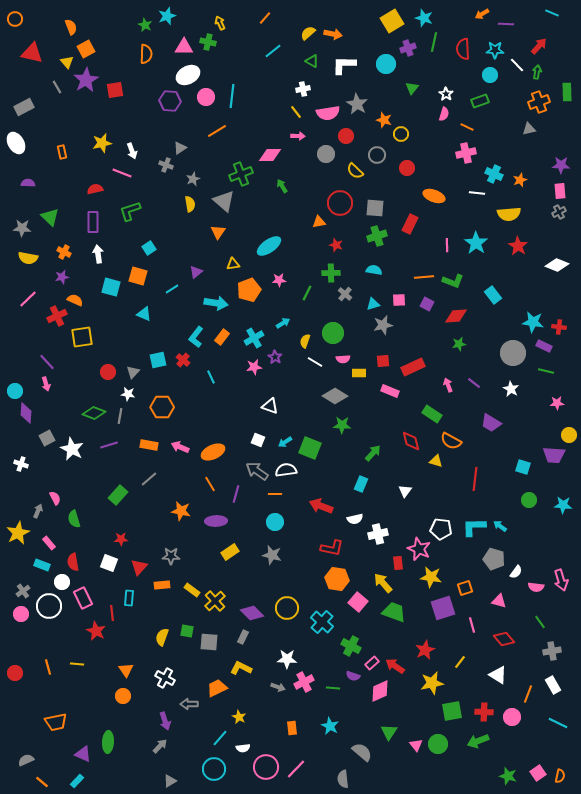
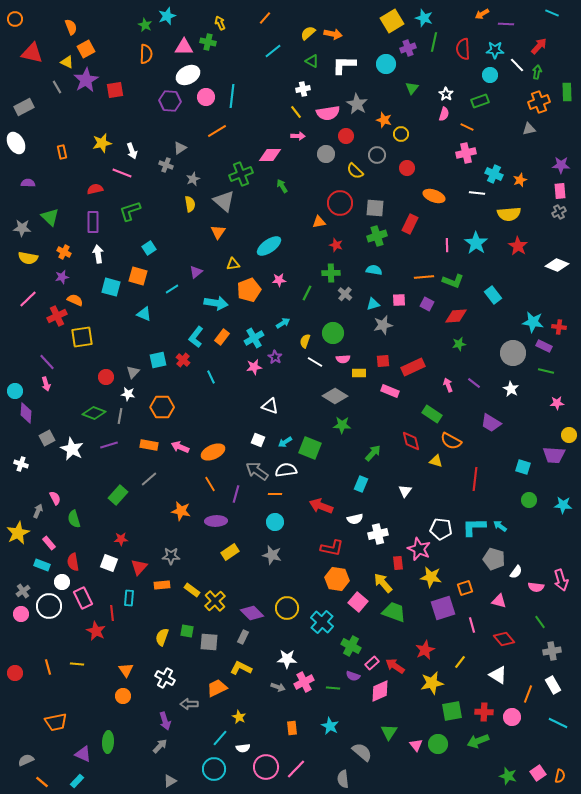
yellow triangle at (67, 62): rotated 24 degrees counterclockwise
red circle at (108, 372): moved 2 px left, 5 px down
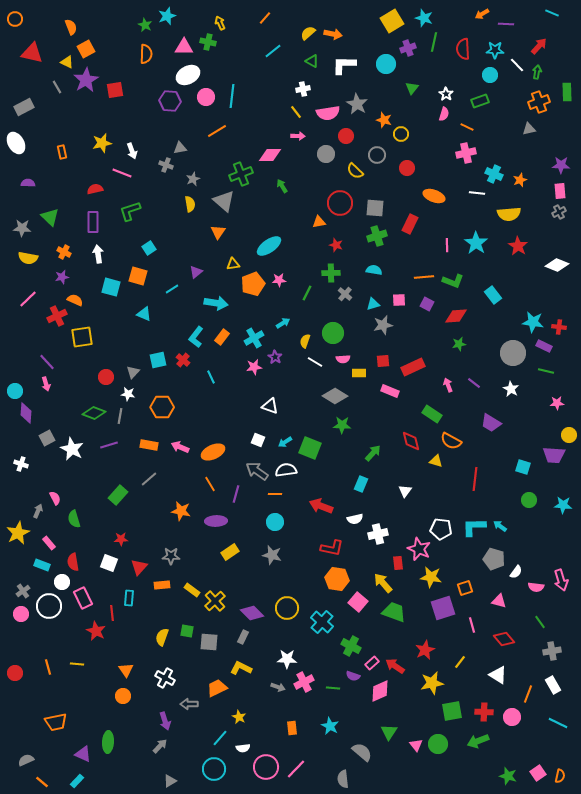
gray triangle at (180, 148): rotated 24 degrees clockwise
orange pentagon at (249, 290): moved 4 px right, 6 px up
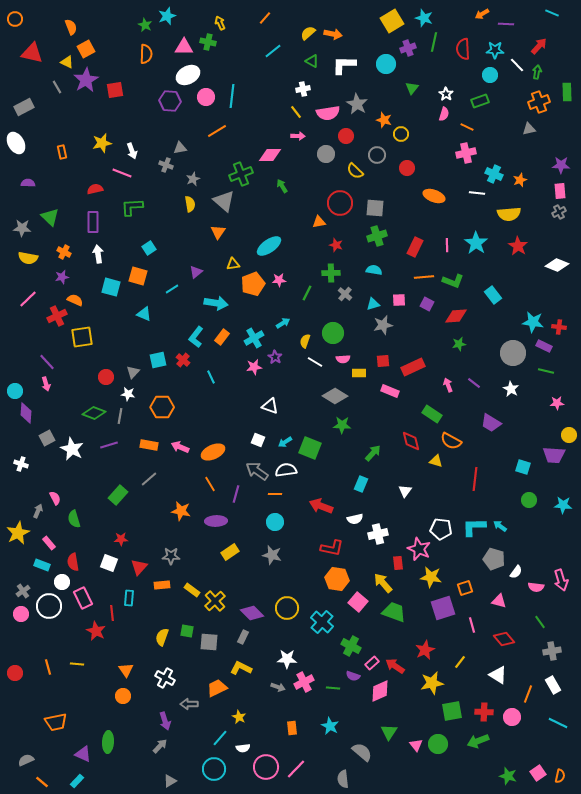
green L-shape at (130, 211): moved 2 px right, 4 px up; rotated 15 degrees clockwise
red rectangle at (410, 224): moved 5 px right, 23 px down
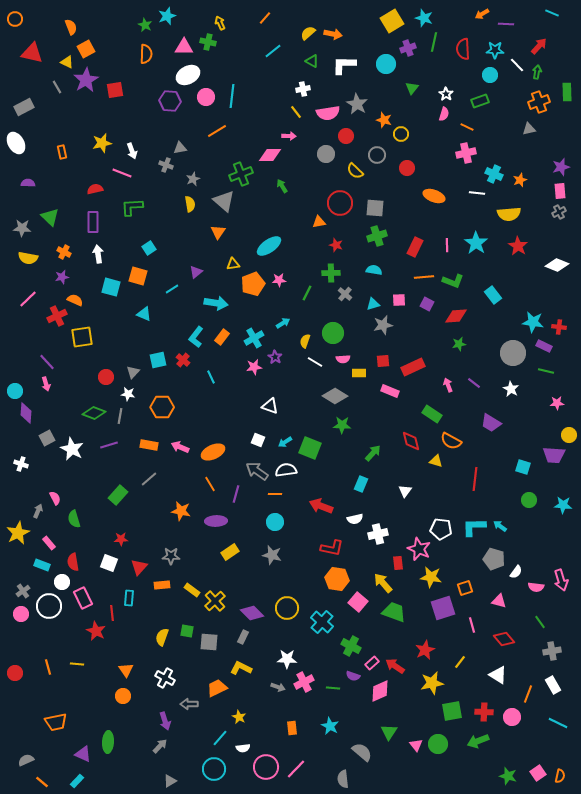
pink arrow at (298, 136): moved 9 px left
purple star at (561, 165): moved 2 px down; rotated 18 degrees counterclockwise
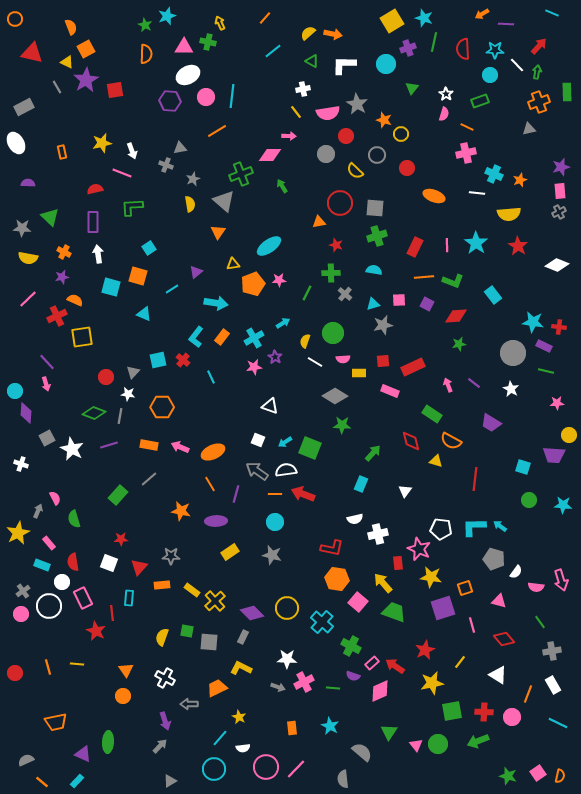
red arrow at (321, 506): moved 18 px left, 12 px up
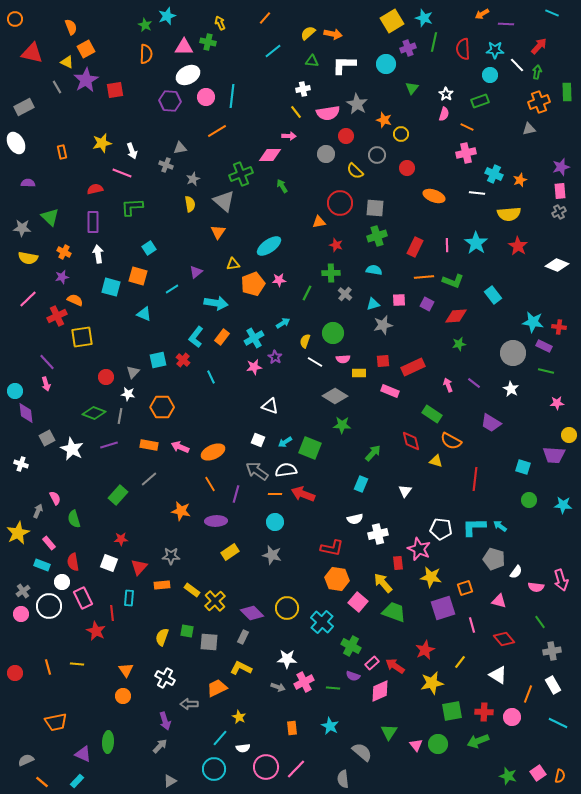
green triangle at (312, 61): rotated 24 degrees counterclockwise
purple diamond at (26, 413): rotated 10 degrees counterclockwise
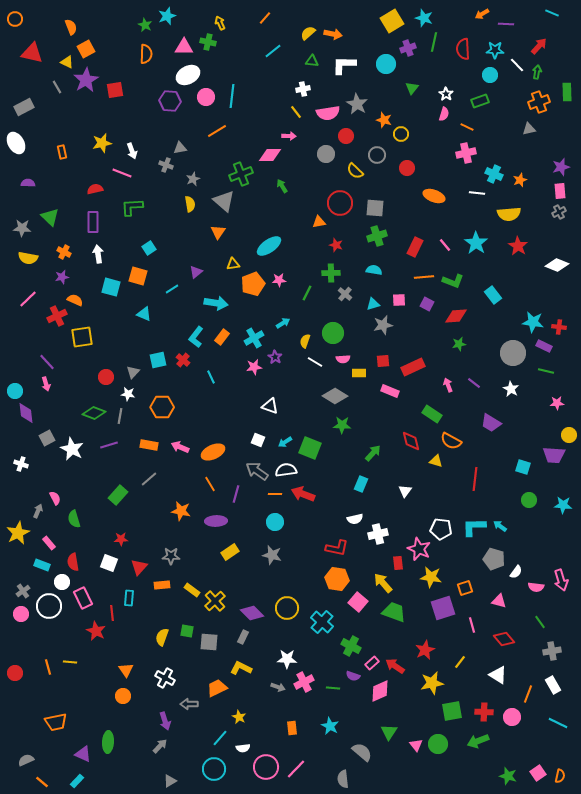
pink line at (447, 245): moved 2 px left; rotated 40 degrees counterclockwise
red L-shape at (332, 548): moved 5 px right
yellow line at (77, 664): moved 7 px left, 2 px up
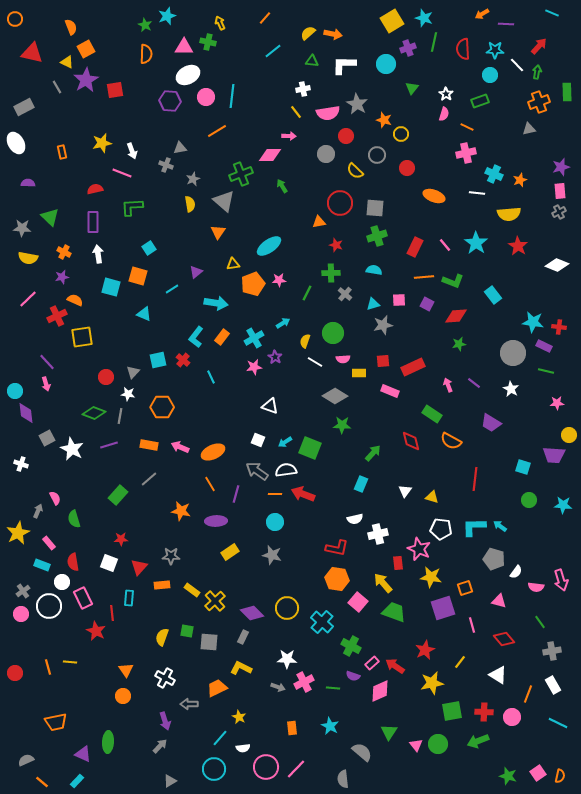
yellow triangle at (436, 461): moved 4 px left, 36 px down
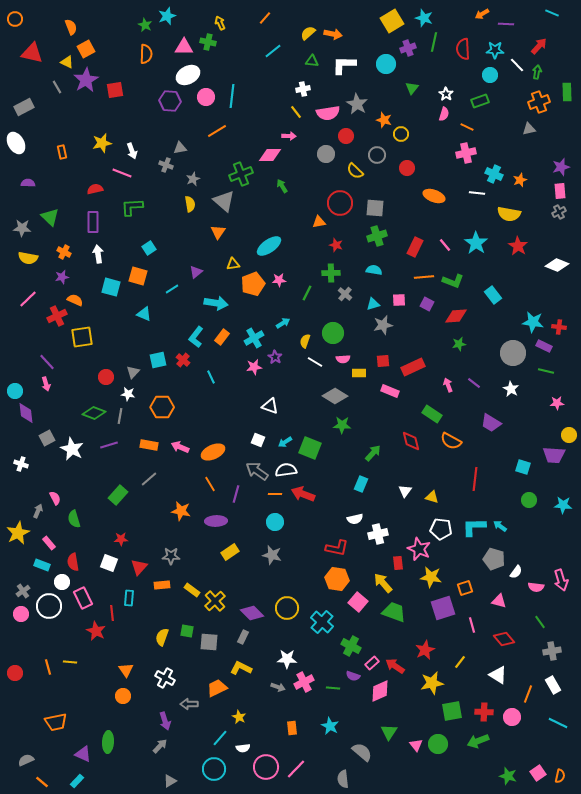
yellow semicircle at (509, 214): rotated 15 degrees clockwise
